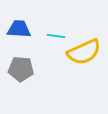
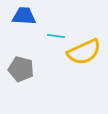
blue trapezoid: moved 5 px right, 13 px up
gray pentagon: rotated 10 degrees clockwise
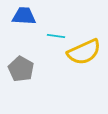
gray pentagon: rotated 15 degrees clockwise
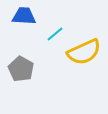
cyan line: moved 1 px left, 2 px up; rotated 48 degrees counterclockwise
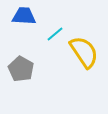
yellow semicircle: rotated 100 degrees counterclockwise
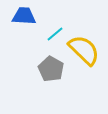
yellow semicircle: moved 2 px up; rotated 12 degrees counterclockwise
gray pentagon: moved 30 px right
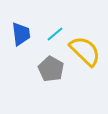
blue trapezoid: moved 3 px left, 18 px down; rotated 80 degrees clockwise
yellow semicircle: moved 1 px right, 1 px down
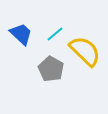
blue trapezoid: rotated 40 degrees counterclockwise
